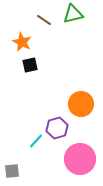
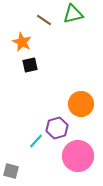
pink circle: moved 2 px left, 3 px up
gray square: moved 1 px left; rotated 21 degrees clockwise
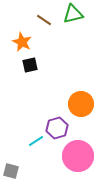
cyan line: rotated 14 degrees clockwise
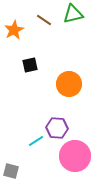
orange star: moved 8 px left, 12 px up; rotated 18 degrees clockwise
orange circle: moved 12 px left, 20 px up
purple hexagon: rotated 20 degrees clockwise
pink circle: moved 3 px left
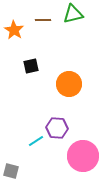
brown line: moved 1 px left; rotated 35 degrees counterclockwise
orange star: rotated 12 degrees counterclockwise
black square: moved 1 px right, 1 px down
pink circle: moved 8 px right
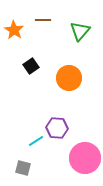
green triangle: moved 7 px right, 17 px down; rotated 35 degrees counterclockwise
black square: rotated 21 degrees counterclockwise
orange circle: moved 6 px up
pink circle: moved 2 px right, 2 px down
gray square: moved 12 px right, 3 px up
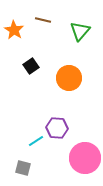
brown line: rotated 14 degrees clockwise
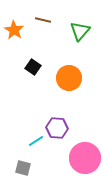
black square: moved 2 px right, 1 px down; rotated 21 degrees counterclockwise
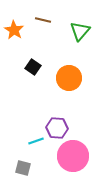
cyan line: rotated 14 degrees clockwise
pink circle: moved 12 px left, 2 px up
